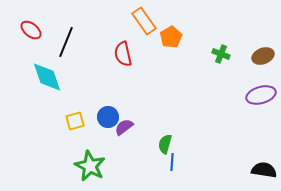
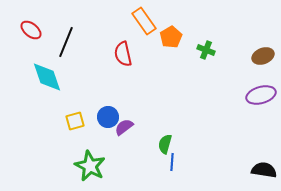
green cross: moved 15 px left, 4 px up
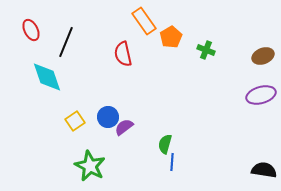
red ellipse: rotated 25 degrees clockwise
yellow square: rotated 18 degrees counterclockwise
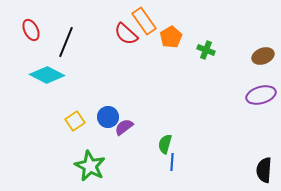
red semicircle: moved 3 px right, 20 px up; rotated 35 degrees counterclockwise
cyan diamond: moved 2 px up; rotated 44 degrees counterclockwise
black semicircle: rotated 95 degrees counterclockwise
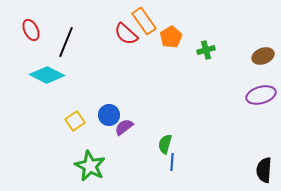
green cross: rotated 36 degrees counterclockwise
blue circle: moved 1 px right, 2 px up
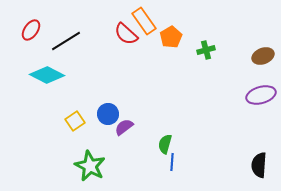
red ellipse: rotated 60 degrees clockwise
black line: moved 1 px up; rotated 36 degrees clockwise
blue circle: moved 1 px left, 1 px up
black semicircle: moved 5 px left, 5 px up
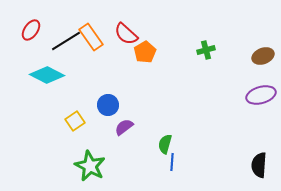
orange rectangle: moved 53 px left, 16 px down
orange pentagon: moved 26 px left, 15 px down
blue circle: moved 9 px up
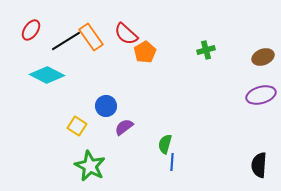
brown ellipse: moved 1 px down
blue circle: moved 2 px left, 1 px down
yellow square: moved 2 px right, 5 px down; rotated 24 degrees counterclockwise
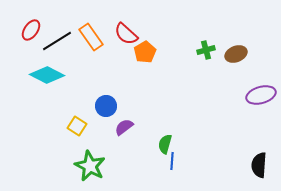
black line: moved 9 px left
brown ellipse: moved 27 px left, 3 px up
blue line: moved 1 px up
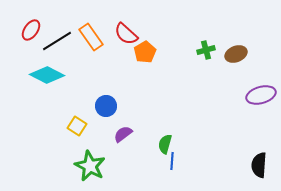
purple semicircle: moved 1 px left, 7 px down
